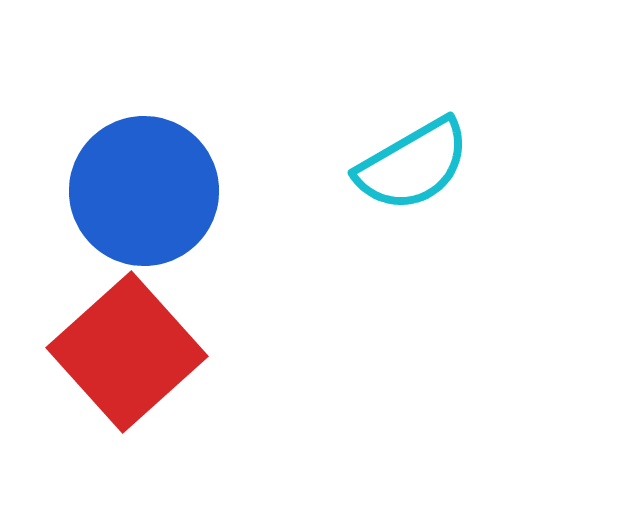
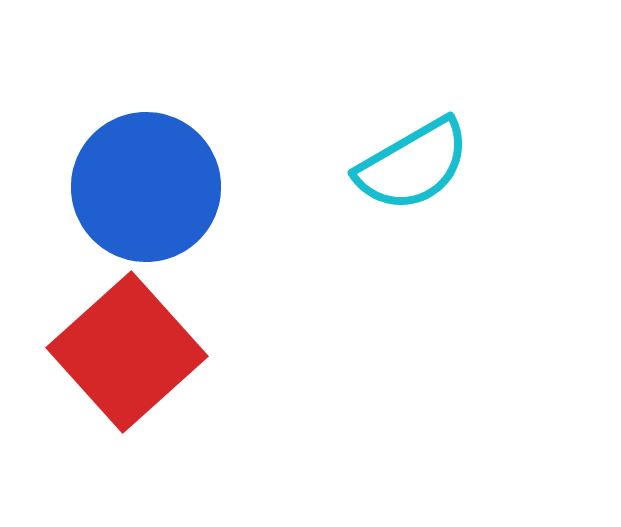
blue circle: moved 2 px right, 4 px up
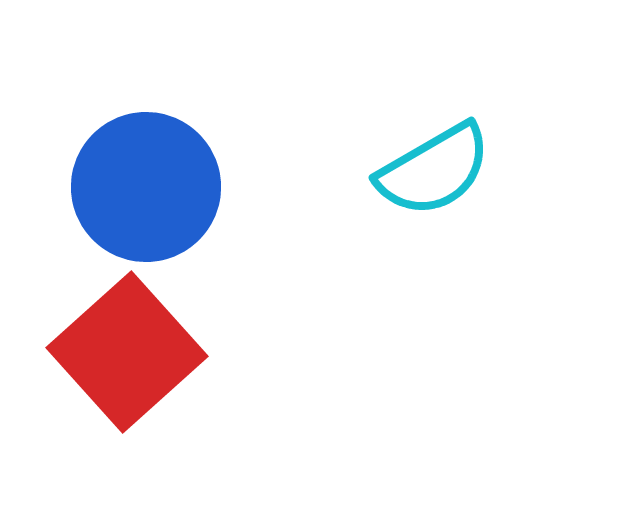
cyan semicircle: moved 21 px right, 5 px down
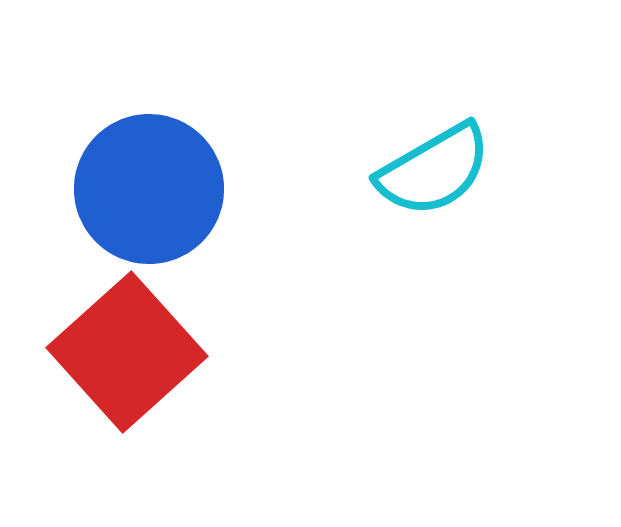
blue circle: moved 3 px right, 2 px down
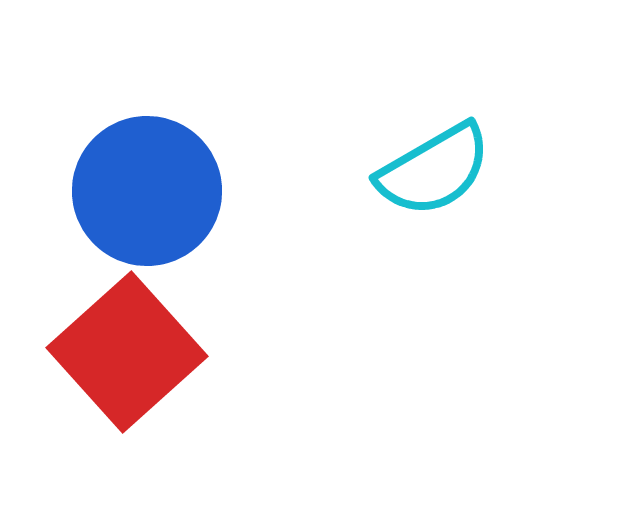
blue circle: moved 2 px left, 2 px down
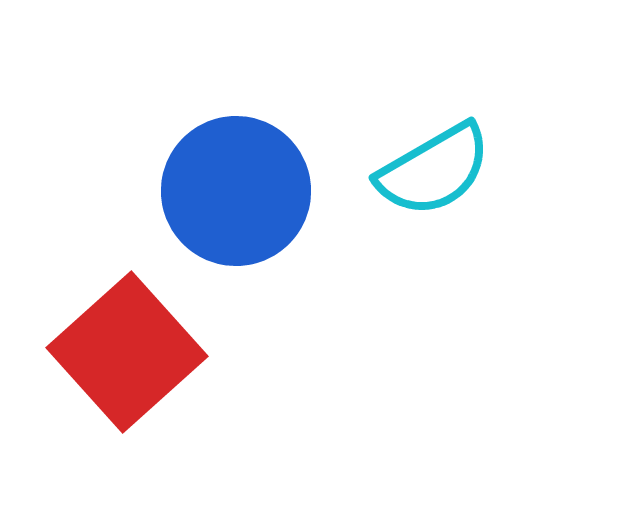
blue circle: moved 89 px right
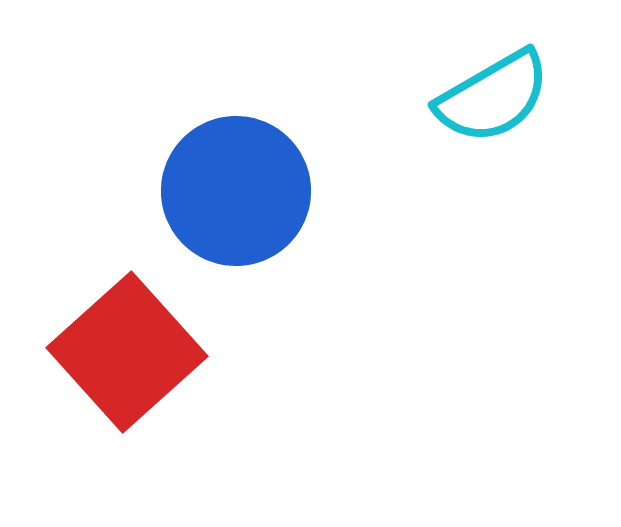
cyan semicircle: moved 59 px right, 73 px up
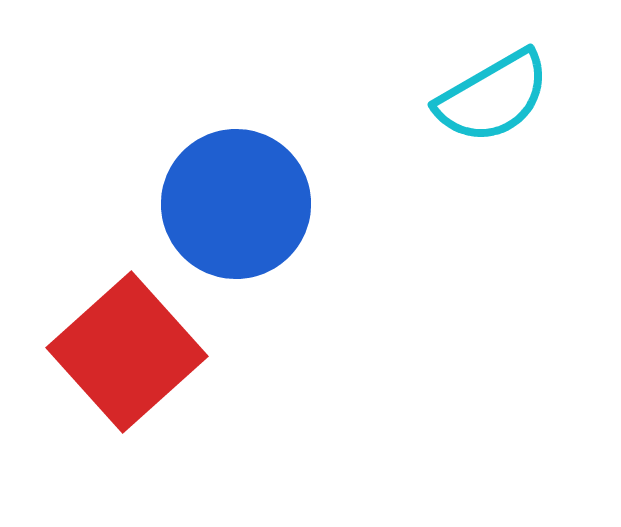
blue circle: moved 13 px down
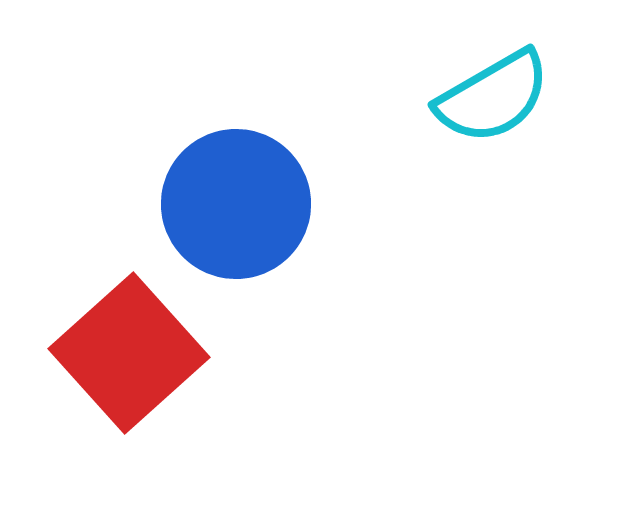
red square: moved 2 px right, 1 px down
